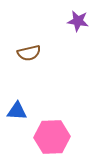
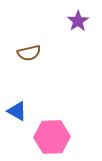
purple star: rotated 30 degrees clockwise
blue triangle: rotated 25 degrees clockwise
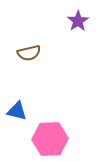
blue triangle: rotated 15 degrees counterclockwise
pink hexagon: moved 2 px left, 2 px down
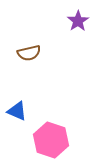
blue triangle: rotated 10 degrees clockwise
pink hexagon: moved 1 px right, 1 px down; rotated 20 degrees clockwise
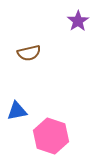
blue triangle: rotated 35 degrees counterclockwise
pink hexagon: moved 4 px up
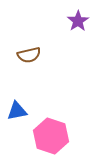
brown semicircle: moved 2 px down
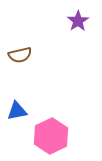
brown semicircle: moved 9 px left
pink hexagon: rotated 16 degrees clockwise
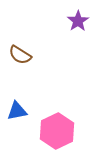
brown semicircle: rotated 45 degrees clockwise
pink hexagon: moved 6 px right, 5 px up
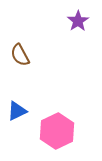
brown semicircle: rotated 30 degrees clockwise
blue triangle: rotated 15 degrees counterclockwise
